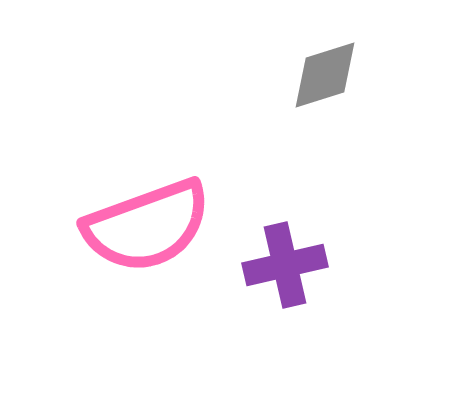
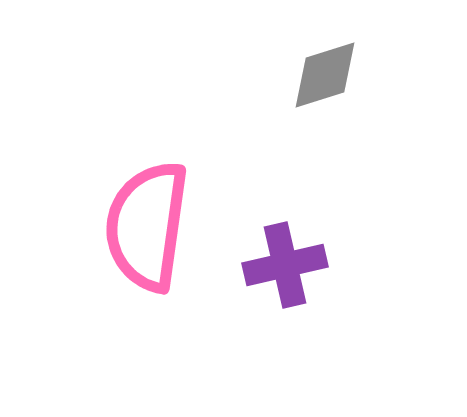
pink semicircle: rotated 118 degrees clockwise
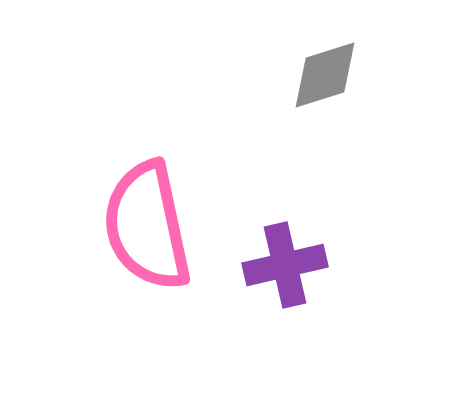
pink semicircle: rotated 20 degrees counterclockwise
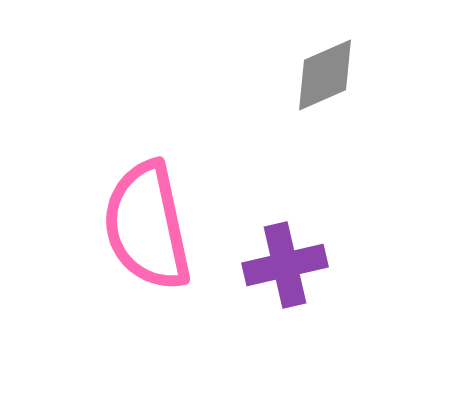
gray diamond: rotated 6 degrees counterclockwise
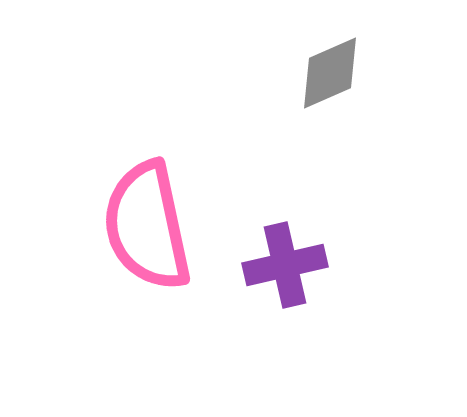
gray diamond: moved 5 px right, 2 px up
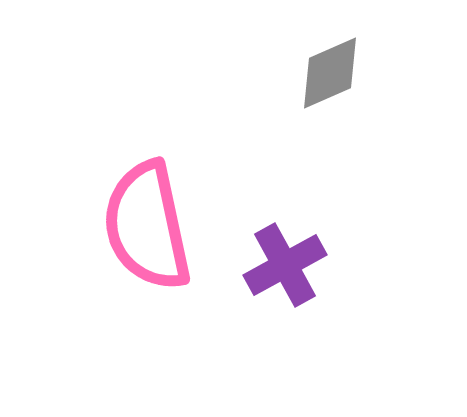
purple cross: rotated 16 degrees counterclockwise
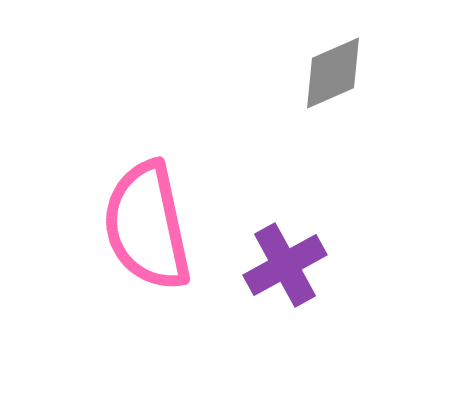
gray diamond: moved 3 px right
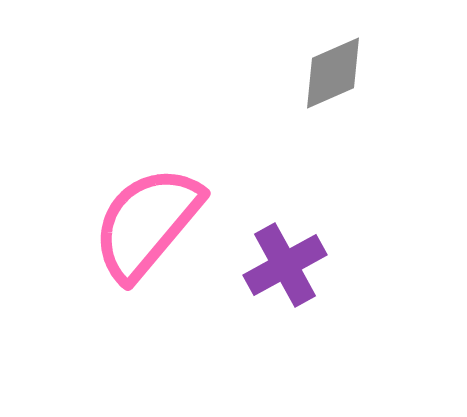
pink semicircle: moved 3 px up; rotated 52 degrees clockwise
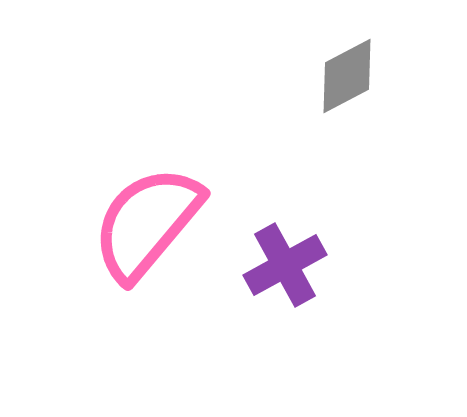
gray diamond: moved 14 px right, 3 px down; rotated 4 degrees counterclockwise
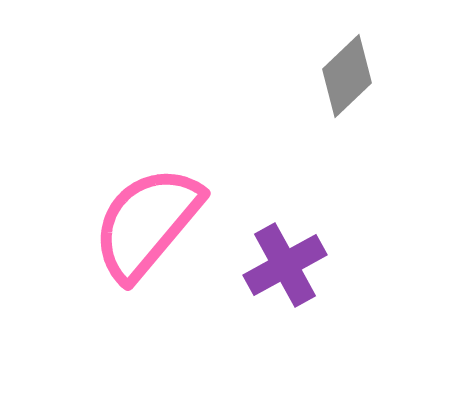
gray diamond: rotated 16 degrees counterclockwise
